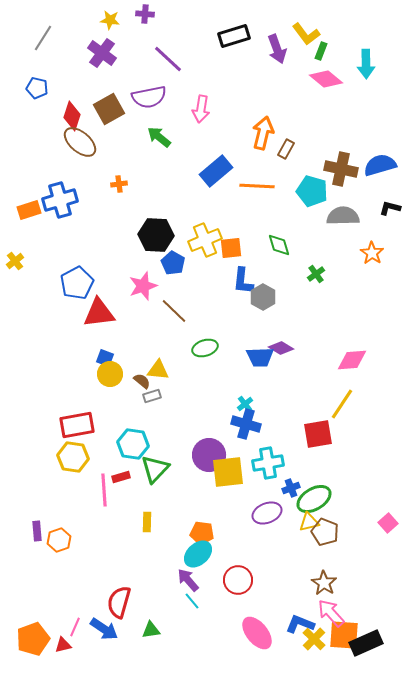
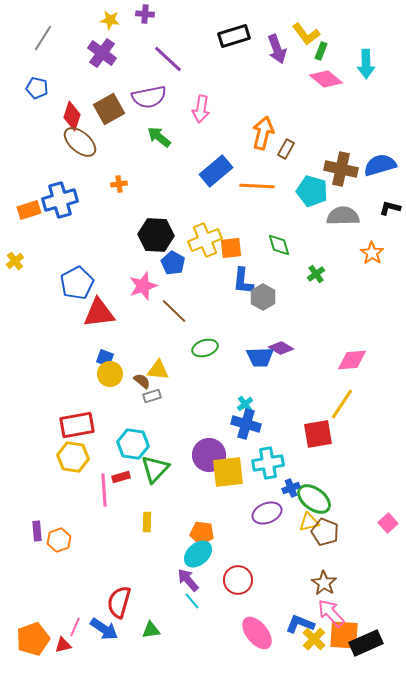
green ellipse at (314, 499): rotated 68 degrees clockwise
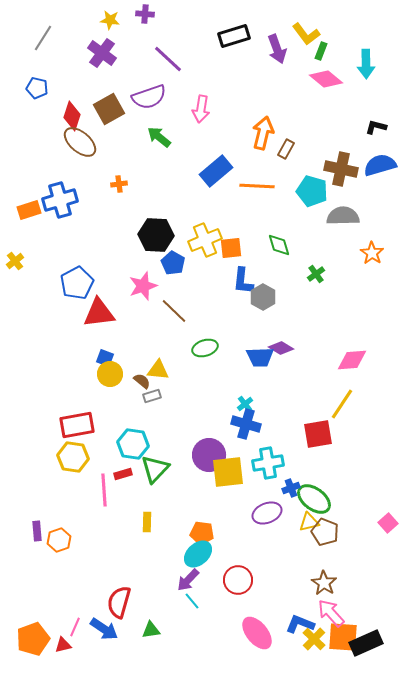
purple semicircle at (149, 97): rotated 8 degrees counterclockwise
black L-shape at (390, 208): moved 14 px left, 81 px up
red rectangle at (121, 477): moved 2 px right, 3 px up
purple arrow at (188, 580): rotated 95 degrees counterclockwise
orange square at (344, 635): moved 1 px left, 2 px down
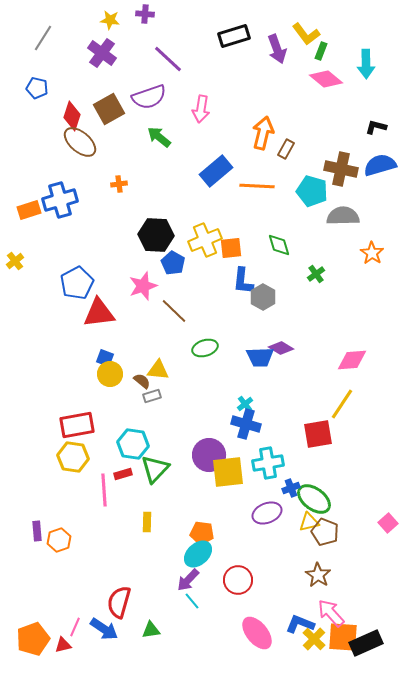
brown star at (324, 583): moved 6 px left, 8 px up
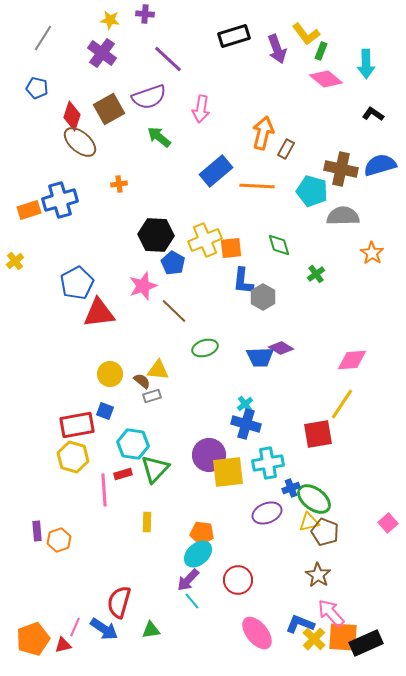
black L-shape at (376, 127): moved 3 px left, 13 px up; rotated 20 degrees clockwise
blue square at (105, 358): moved 53 px down
yellow hexagon at (73, 457): rotated 8 degrees clockwise
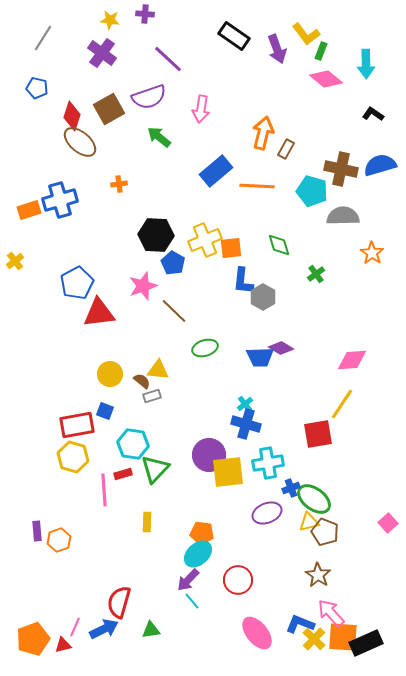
black rectangle at (234, 36): rotated 52 degrees clockwise
blue arrow at (104, 629): rotated 60 degrees counterclockwise
